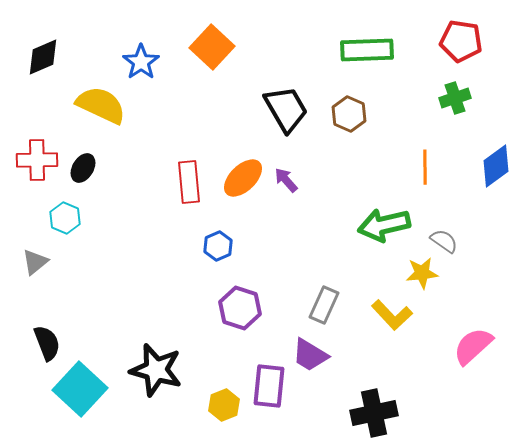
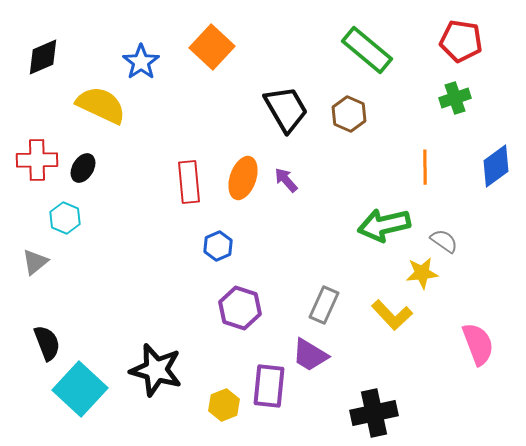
green rectangle: rotated 42 degrees clockwise
orange ellipse: rotated 27 degrees counterclockwise
pink semicircle: moved 5 px right, 2 px up; rotated 111 degrees clockwise
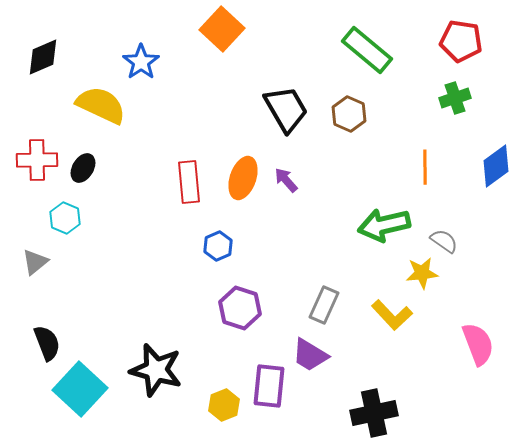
orange square: moved 10 px right, 18 px up
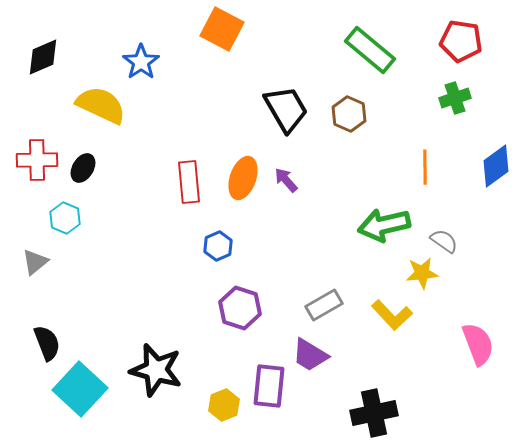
orange square: rotated 15 degrees counterclockwise
green rectangle: moved 3 px right
gray rectangle: rotated 36 degrees clockwise
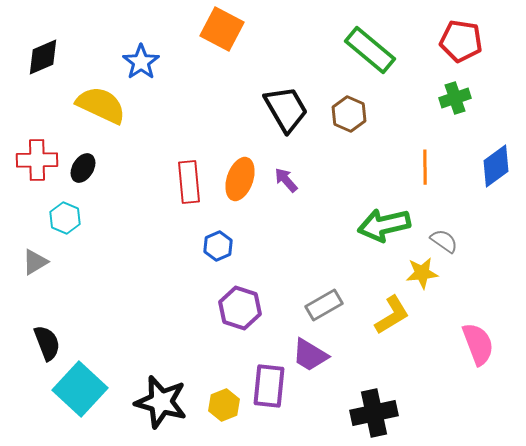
orange ellipse: moved 3 px left, 1 px down
gray triangle: rotated 8 degrees clockwise
yellow L-shape: rotated 78 degrees counterclockwise
black star: moved 5 px right, 32 px down
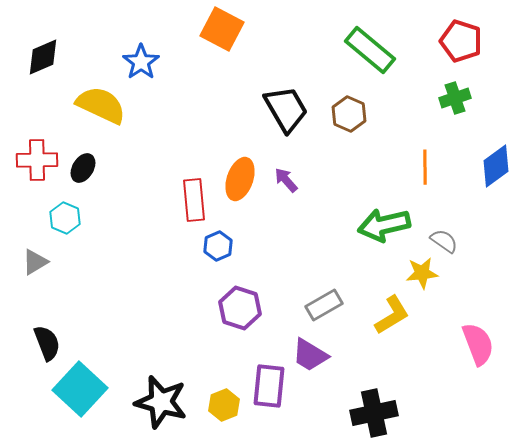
red pentagon: rotated 9 degrees clockwise
red rectangle: moved 5 px right, 18 px down
